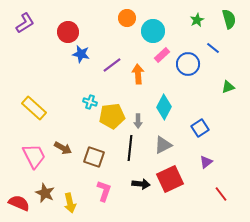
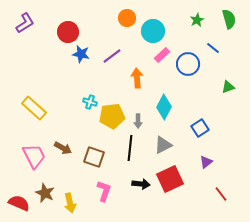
purple line: moved 9 px up
orange arrow: moved 1 px left, 4 px down
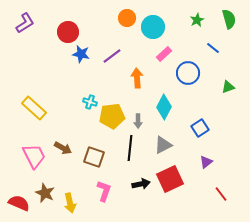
cyan circle: moved 4 px up
pink rectangle: moved 2 px right, 1 px up
blue circle: moved 9 px down
black arrow: rotated 18 degrees counterclockwise
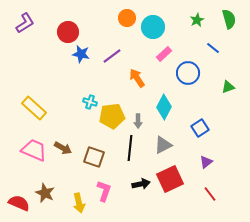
orange arrow: rotated 30 degrees counterclockwise
pink trapezoid: moved 6 px up; rotated 40 degrees counterclockwise
red line: moved 11 px left
yellow arrow: moved 9 px right
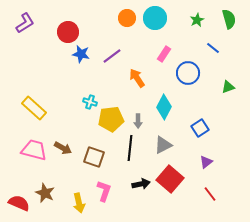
cyan circle: moved 2 px right, 9 px up
pink rectangle: rotated 14 degrees counterclockwise
yellow pentagon: moved 1 px left, 3 px down
pink trapezoid: rotated 8 degrees counterclockwise
red square: rotated 24 degrees counterclockwise
